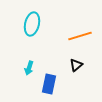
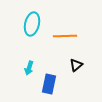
orange line: moved 15 px left; rotated 15 degrees clockwise
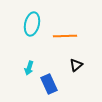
blue rectangle: rotated 36 degrees counterclockwise
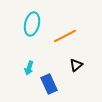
orange line: rotated 25 degrees counterclockwise
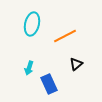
black triangle: moved 1 px up
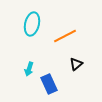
cyan arrow: moved 1 px down
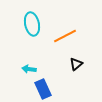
cyan ellipse: rotated 25 degrees counterclockwise
cyan arrow: rotated 80 degrees clockwise
blue rectangle: moved 6 px left, 5 px down
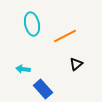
cyan arrow: moved 6 px left
blue rectangle: rotated 18 degrees counterclockwise
